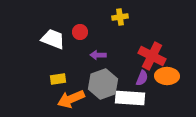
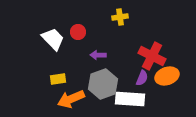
red circle: moved 2 px left
white trapezoid: rotated 25 degrees clockwise
orange ellipse: rotated 20 degrees counterclockwise
white rectangle: moved 1 px down
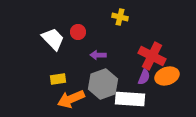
yellow cross: rotated 21 degrees clockwise
purple semicircle: moved 2 px right, 1 px up
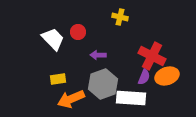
white rectangle: moved 1 px right, 1 px up
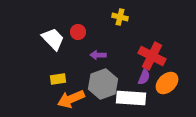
orange ellipse: moved 7 px down; rotated 25 degrees counterclockwise
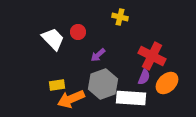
purple arrow: rotated 42 degrees counterclockwise
yellow rectangle: moved 1 px left, 6 px down
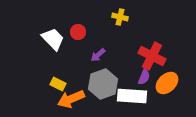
yellow rectangle: moved 1 px right, 1 px up; rotated 35 degrees clockwise
white rectangle: moved 1 px right, 2 px up
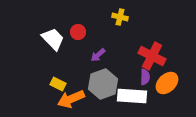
purple semicircle: moved 1 px right; rotated 21 degrees counterclockwise
